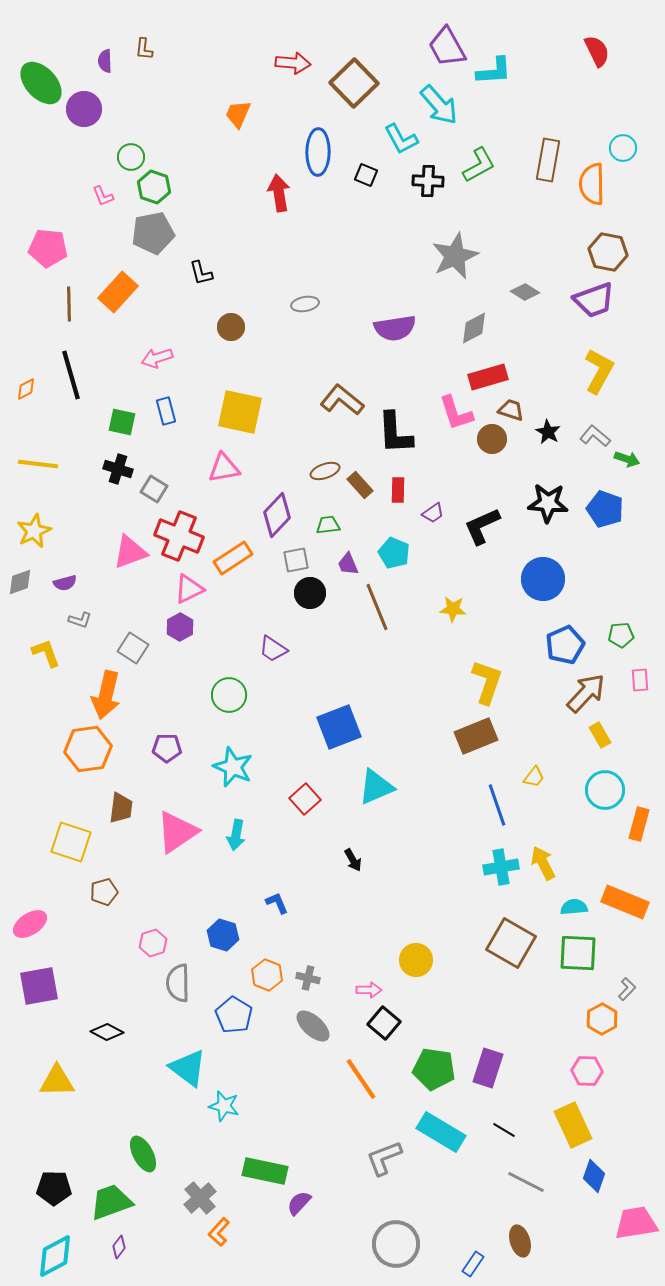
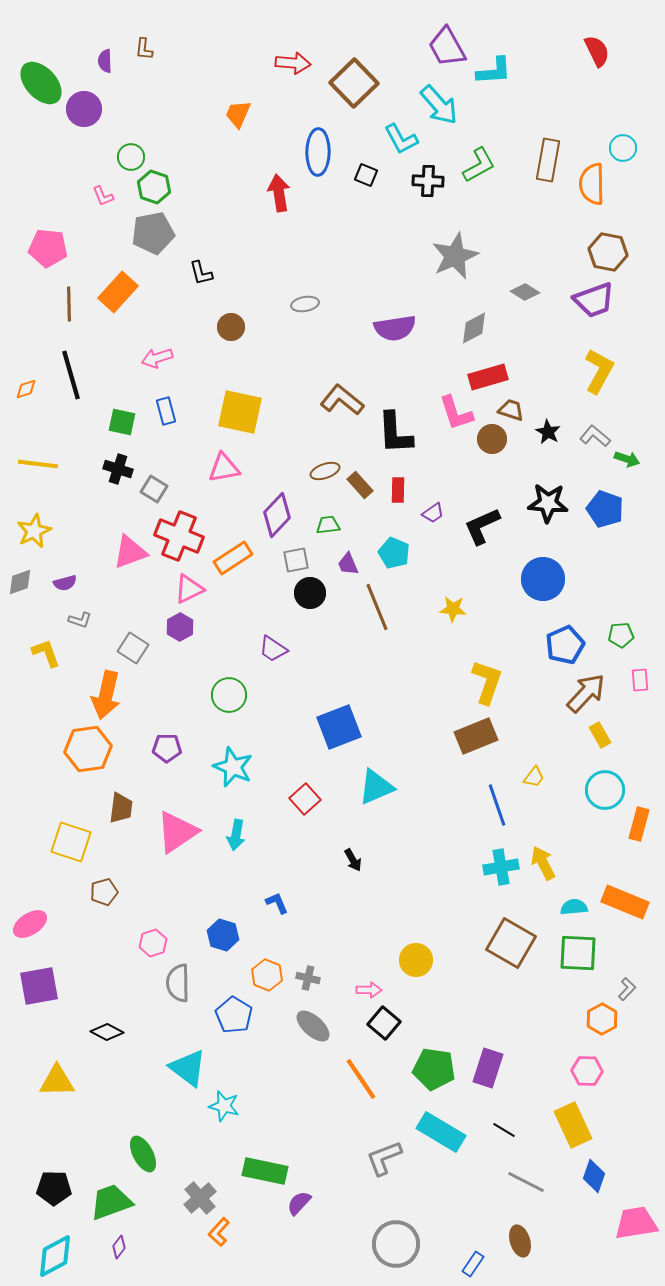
orange diamond at (26, 389): rotated 10 degrees clockwise
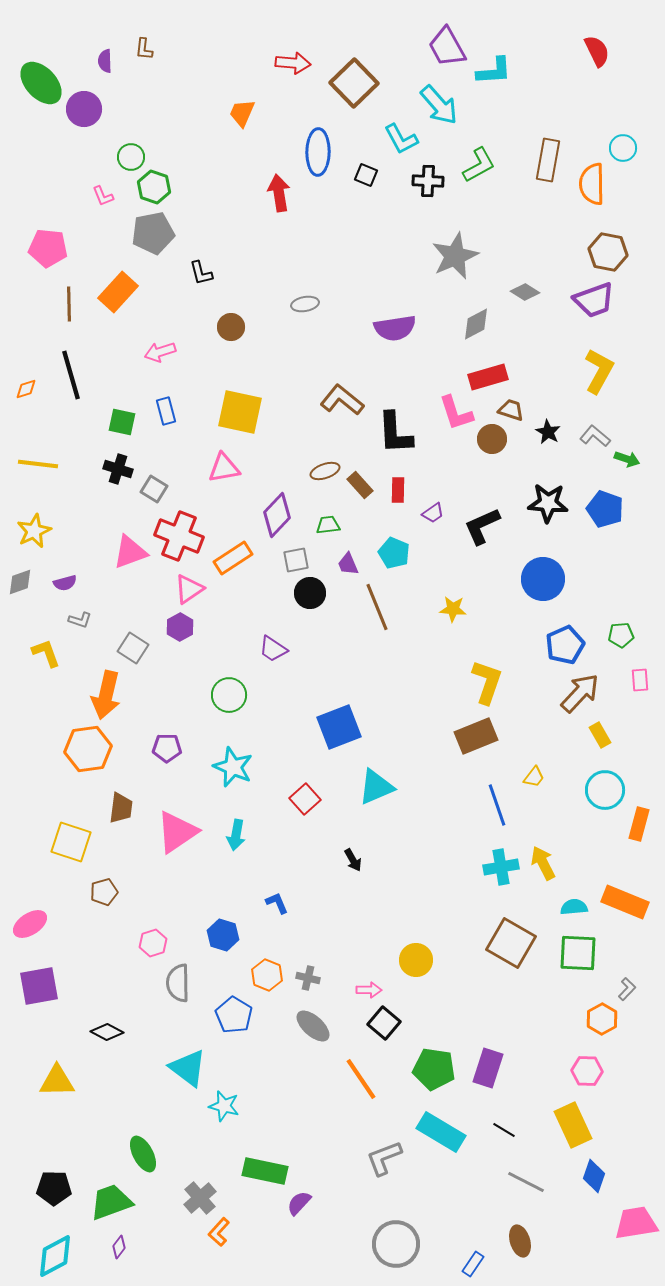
orange trapezoid at (238, 114): moved 4 px right, 1 px up
gray diamond at (474, 328): moved 2 px right, 4 px up
pink arrow at (157, 358): moved 3 px right, 6 px up
pink triangle at (189, 589): rotated 8 degrees counterclockwise
brown arrow at (586, 693): moved 6 px left
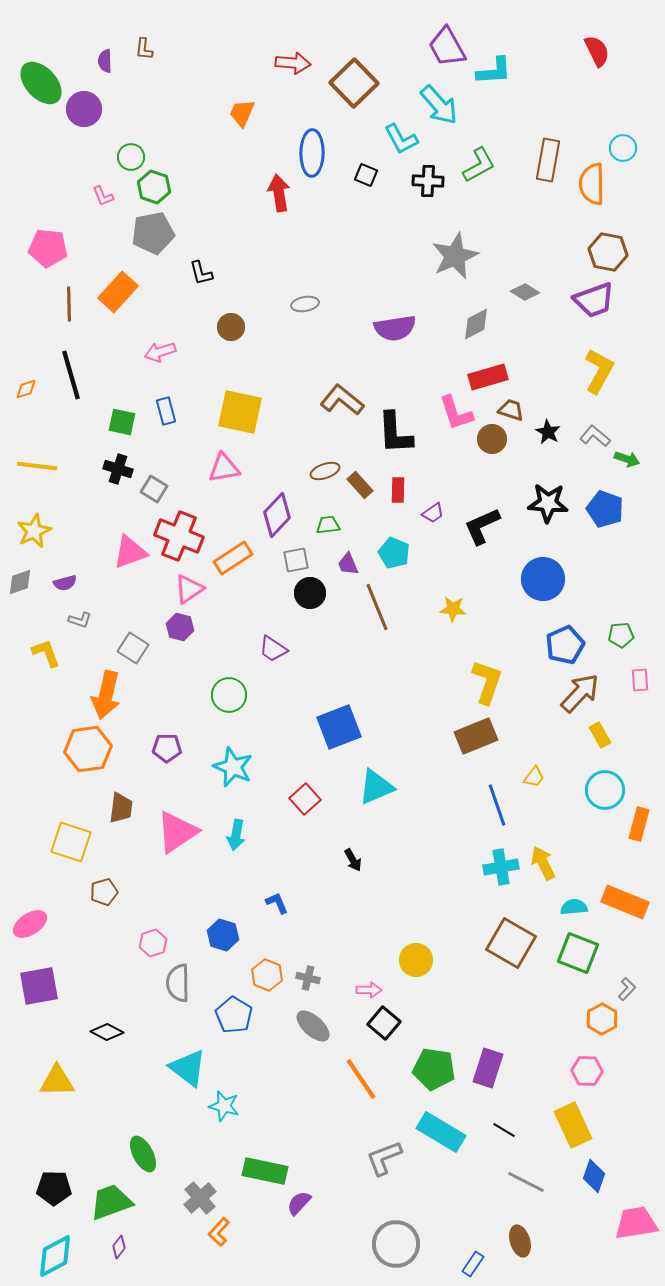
blue ellipse at (318, 152): moved 6 px left, 1 px down
yellow line at (38, 464): moved 1 px left, 2 px down
purple hexagon at (180, 627): rotated 16 degrees counterclockwise
green square at (578, 953): rotated 18 degrees clockwise
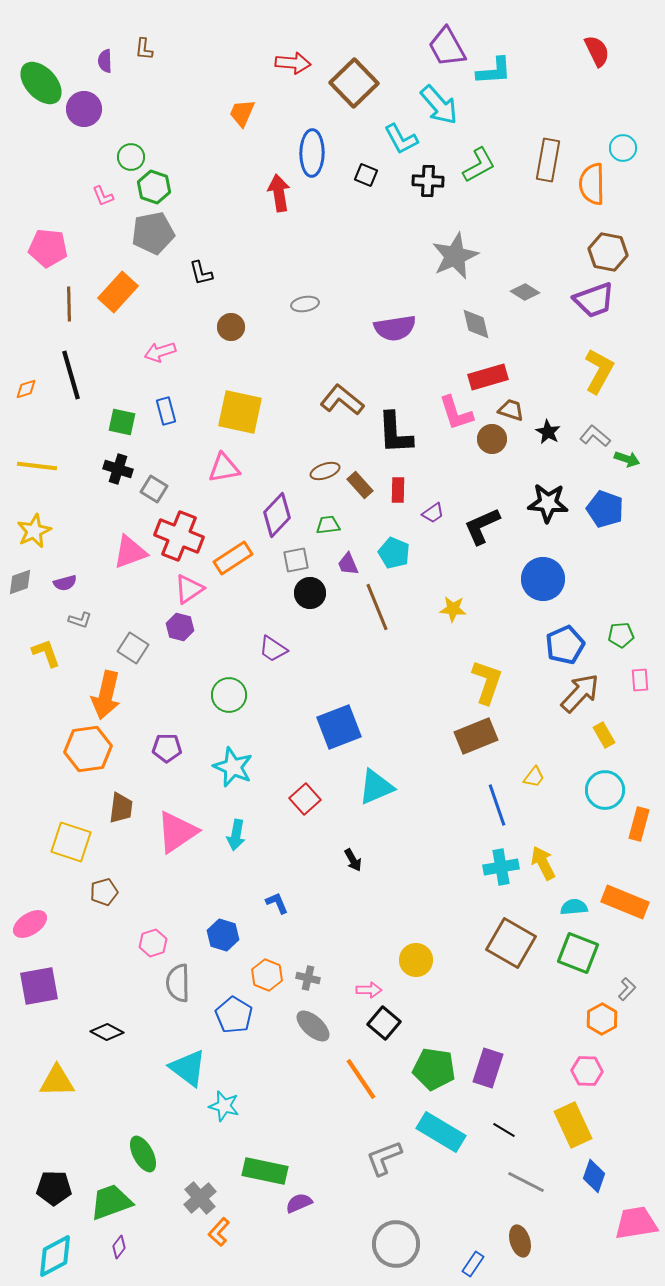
gray diamond at (476, 324): rotated 76 degrees counterclockwise
yellow rectangle at (600, 735): moved 4 px right
purple semicircle at (299, 1203): rotated 24 degrees clockwise
